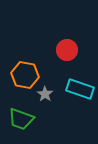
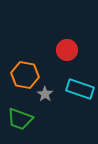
green trapezoid: moved 1 px left
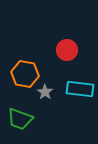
orange hexagon: moved 1 px up
cyan rectangle: rotated 12 degrees counterclockwise
gray star: moved 2 px up
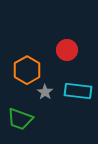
orange hexagon: moved 2 px right, 4 px up; rotated 20 degrees clockwise
cyan rectangle: moved 2 px left, 2 px down
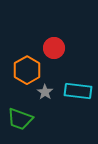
red circle: moved 13 px left, 2 px up
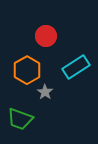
red circle: moved 8 px left, 12 px up
cyan rectangle: moved 2 px left, 24 px up; rotated 40 degrees counterclockwise
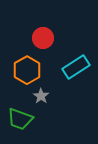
red circle: moved 3 px left, 2 px down
gray star: moved 4 px left, 4 px down
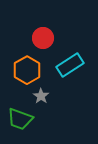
cyan rectangle: moved 6 px left, 2 px up
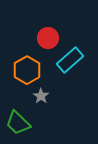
red circle: moved 5 px right
cyan rectangle: moved 5 px up; rotated 8 degrees counterclockwise
green trapezoid: moved 2 px left, 4 px down; rotated 24 degrees clockwise
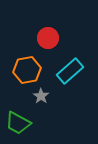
cyan rectangle: moved 11 px down
orange hexagon: rotated 20 degrees clockwise
green trapezoid: rotated 16 degrees counterclockwise
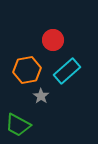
red circle: moved 5 px right, 2 px down
cyan rectangle: moved 3 px left
green trapezoid: moved 2 px down
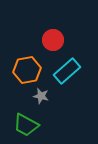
gray star: rotated 21 degrees counterclockwise
green trapezoid: moved 8 px right
